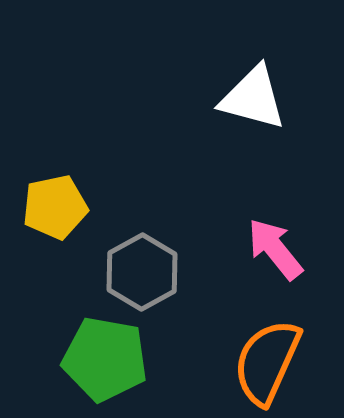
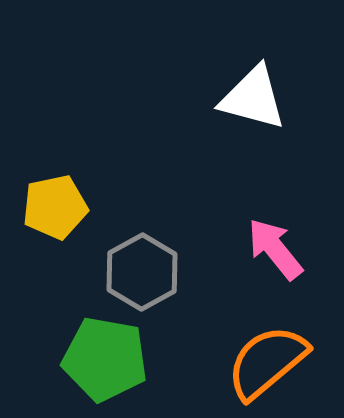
orange semicircle: rotated 26 degrees clockwise
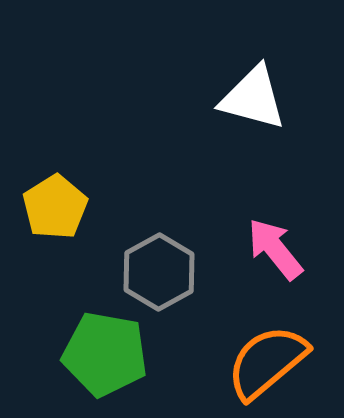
yellow pentagon: rotated 20 degrees counterclockwise
gray hexagon: moved 17 px right
green pentagon: moved 5 px up
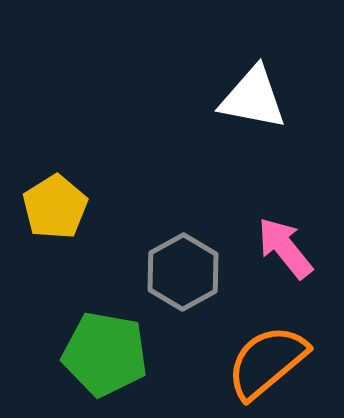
white triangle: rotated 4 degrees counterclockwise
pink arrow: moved 10 px right, 1 px up
gray hexagon: moved 24 px right
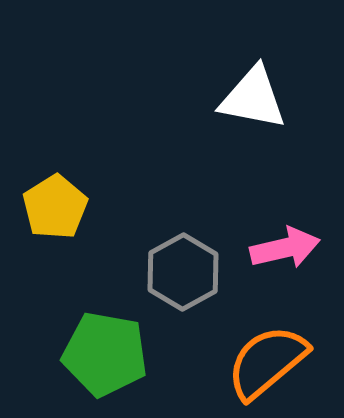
pink arrow: rotated 116 degrees clockwise
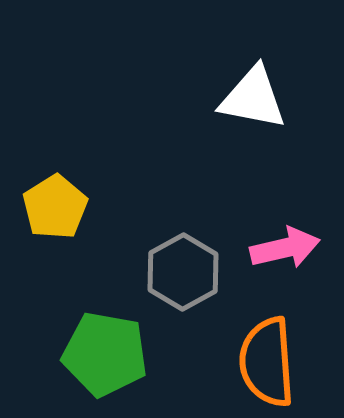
orange semicircle: rotated 54 degrees counterclockwise
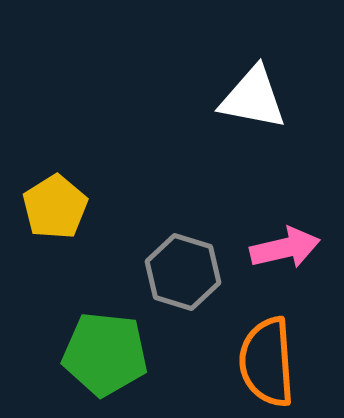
gray hexagon: rotated 14 degrees counterclockwise
green pentagon: rotated 4 degrees counterclockwise
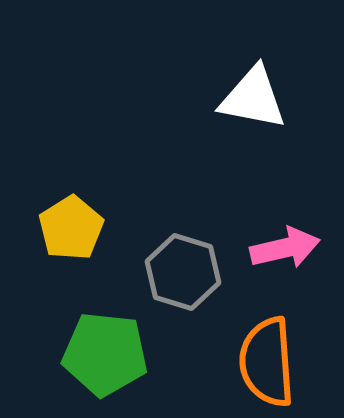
yellow pentagon: moved 16 px right, 21 px down
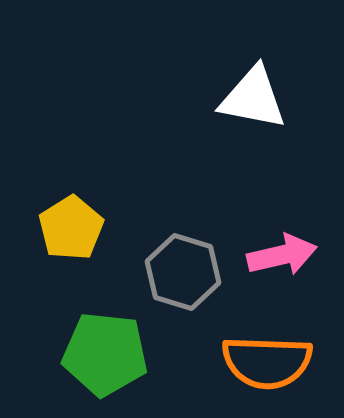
pink arrow: moved 3 px left, 7 px down
orange semicircle: rotated 84 degrees counterclockwise
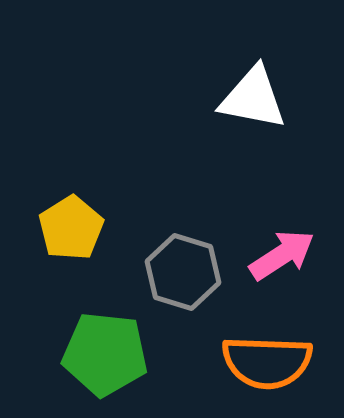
pink arrow: rotated 20 degrees counterclockwise
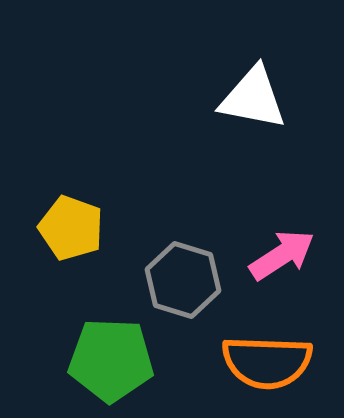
yellow pentagon: rotated 20 degrees counterclockwise
gray hexagon: moved 8 px down
green pentagon: moved 6 px right, 6 px down; rotated 4 degrees counterclockwise
